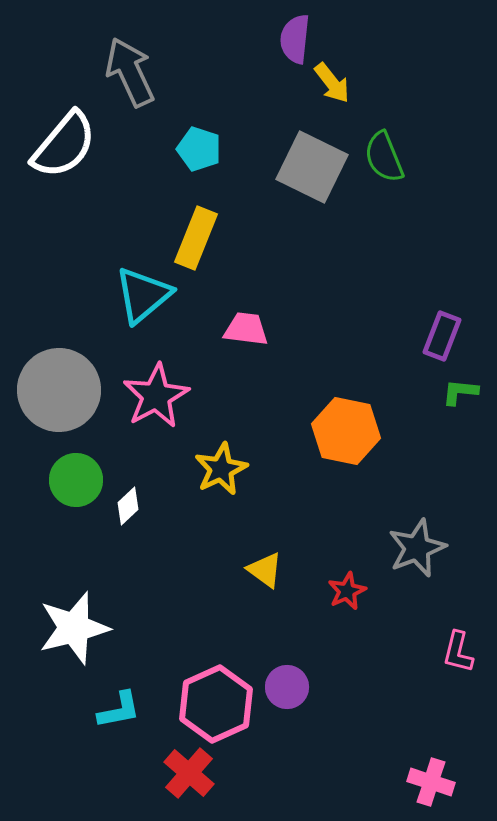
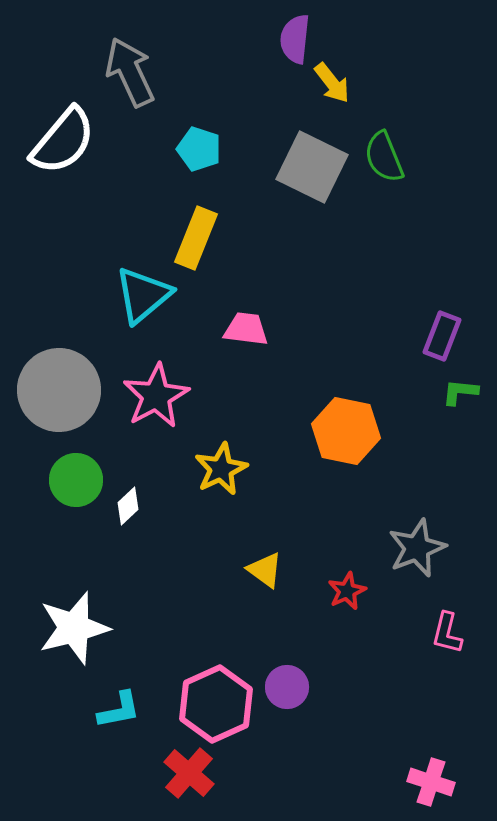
white semicircle: moved 1 px left, 4 px up
pink L-shape: moved 11 px left, 19 px up
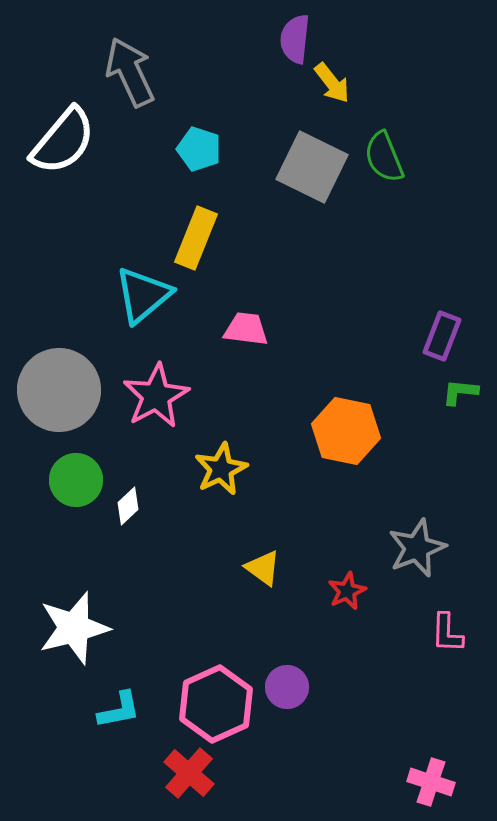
yellow triangle: moved 2 px left, 2 px up
pink L-shape: rotated 12 degrees counterclockwise
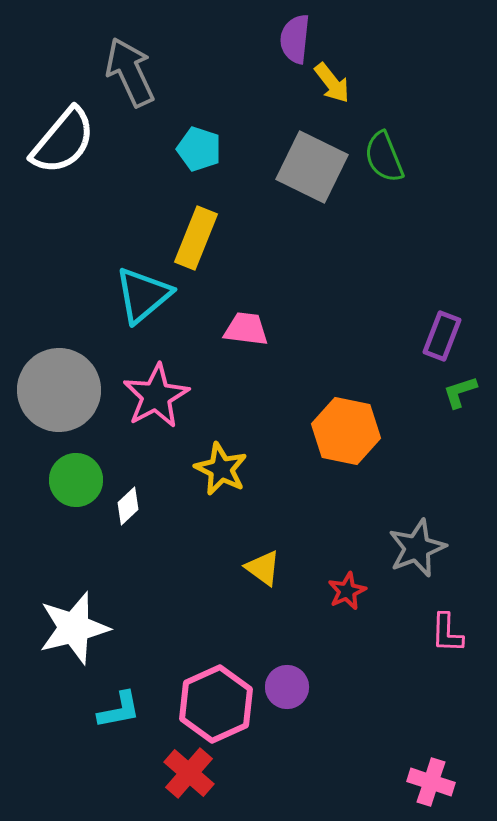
green L-shape: rotated 24 degrees counterclockwise
yellow star: rotated 20 degrees counterclockwise
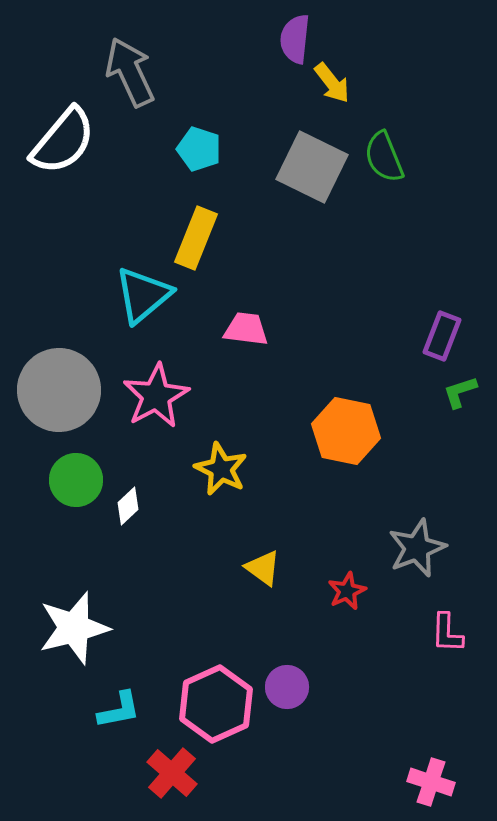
red cross: moved 17 px left
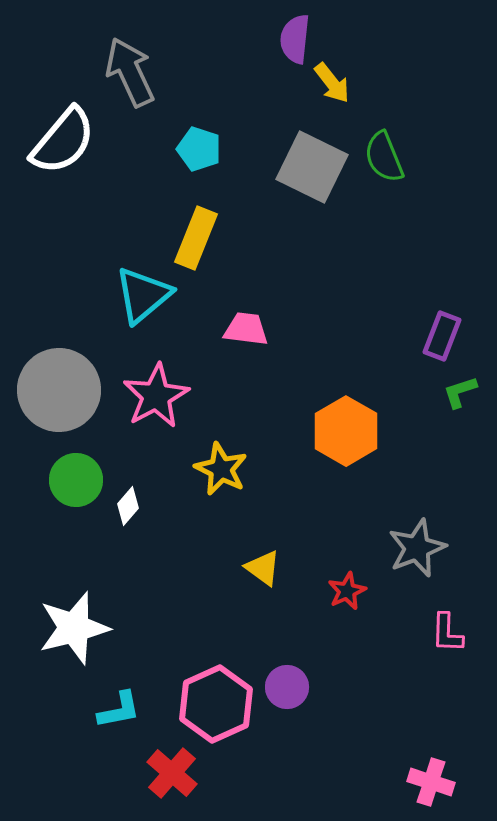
orange hexagon: rotated 18 degrees clockwise
white diamond: rotated 6 degrees counterclockwise
